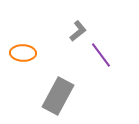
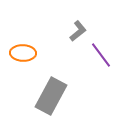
gray rectangle: moved 7 px left
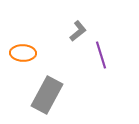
purple line: rotated 20 degrees clockwise
gray rectangle: moved 4 px left, 1 px up
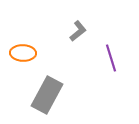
purple line: moved 10 px right, 3 px down
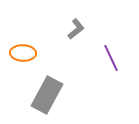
gray L-shape: moved 2 px left, 2 px up
purple line: rotated 8 degrees counterclockwise
